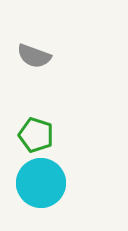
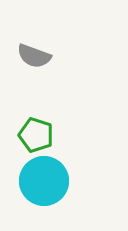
cyan circle: moved 3 px right, 2 px up
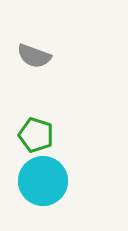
cyan circle: moved 1 px left
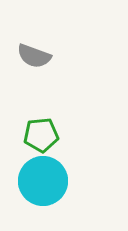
green pentagon: moved 5 px right; rotated 24 degrees counterclockwise
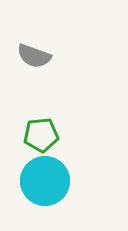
cyan circle: moved 2 px right
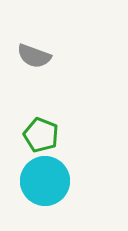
green pentagon: rotated 28 degrees clockwise
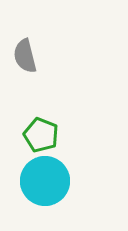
gray semicircle: moved 9 px left; rotated 56 degrees clockwise
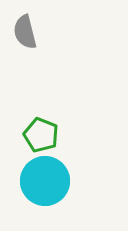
gray semicircle: moved 24 px up
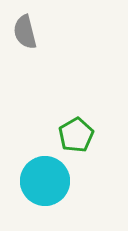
green pentagon: moved 35 px right; rotated 20 degrees clockwise
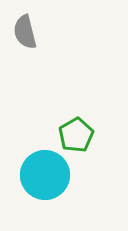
cyan circle: moved 6 px up
